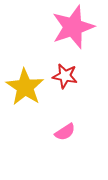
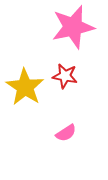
pink star: rotated 6 degrees clockwise
pink semicircle: moved 1 px right, 1 px down
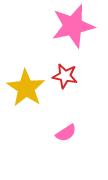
pink star: moved 1 px up
yellow star: moved 1 px right, 1 px down
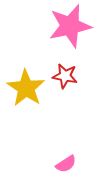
pink star: moved 3 px left
pink semicircle: moved 31 px down
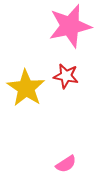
red star: moved 1 px right
